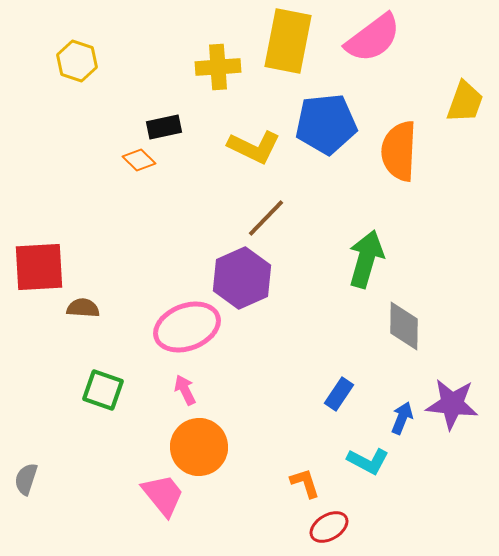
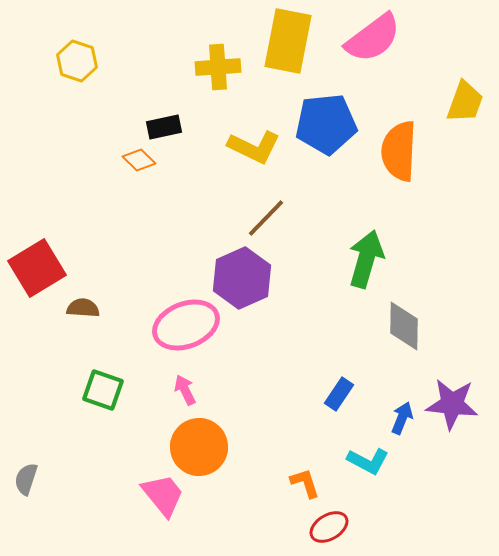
red square: moved 2 px left, 1 px down; rotated 28 degrees counterclockwise
pink ellipse: moved 1 px left, 2 px up
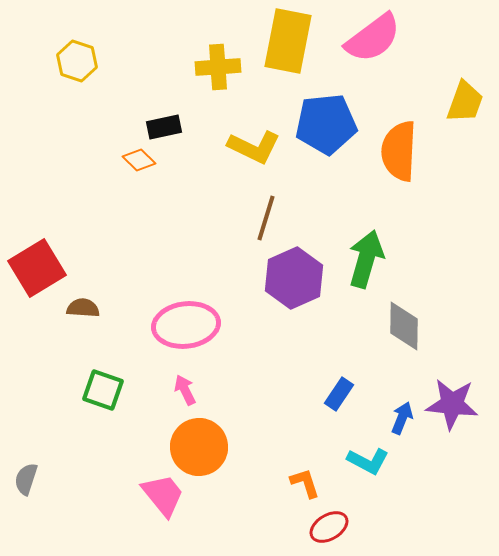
brown line: rotated 27 degrees counterclockwise
purple hexagon: moved 52 px right
pink ellipse: rotated 14 degrees clockwise
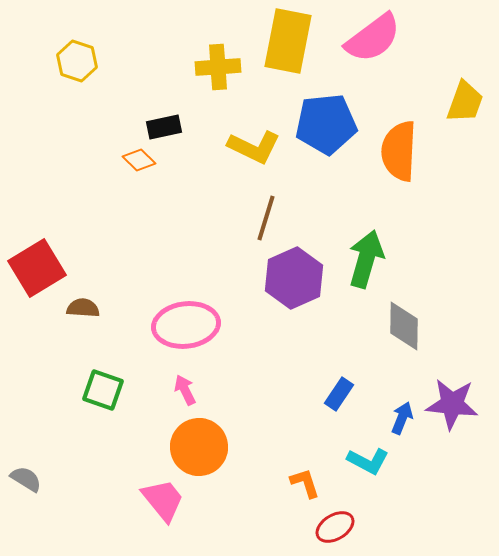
gray semicircle: rotated 104 degrees clockwise
pink trapezoid: moved 5 px down
red ellipse: moved 6 px right
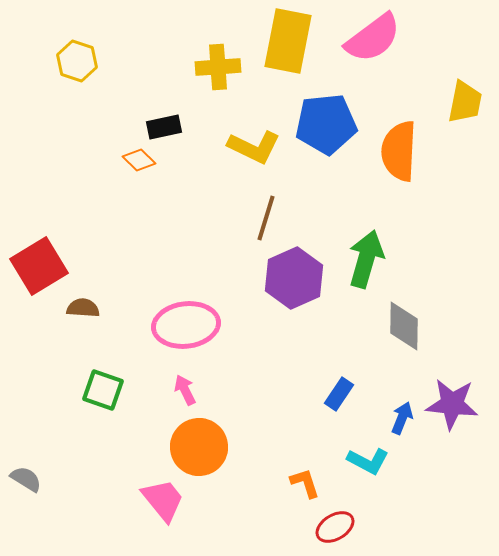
yellow trapezoid: rotated 9 degrees counterclockwise
red square: moved 2 px right, 2 px up
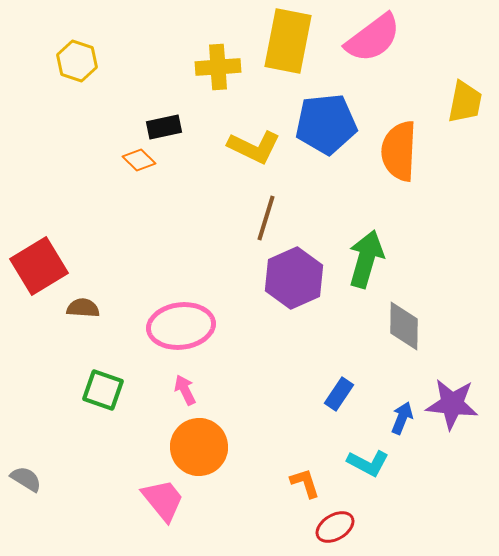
pink ellipse: moved 5 px left, 1 px down
cyan L-shape: moved 2 px down
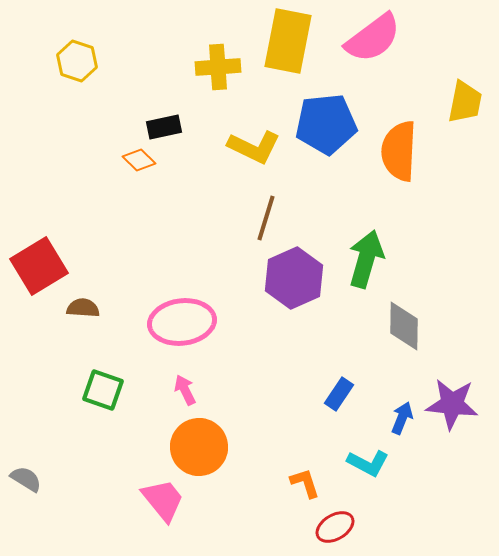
pink ellipse: moved 1 px right, 4 px up
